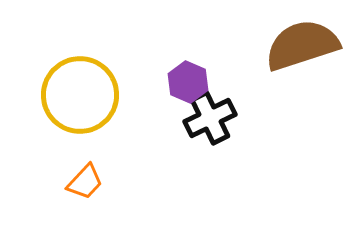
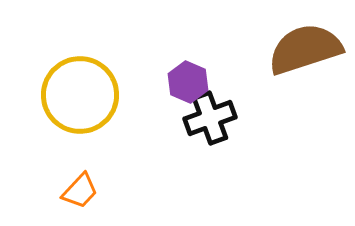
brown semicircle: moved 3 px right, 4 px down
black cross: rotated 6 degrees clockwise
orange trapezoid: moved 5 px left, 9 px down
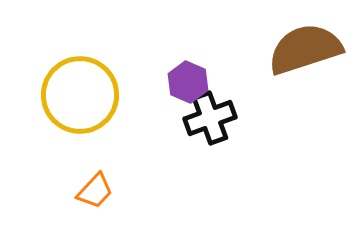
orange trapezoid: moved 15 px right
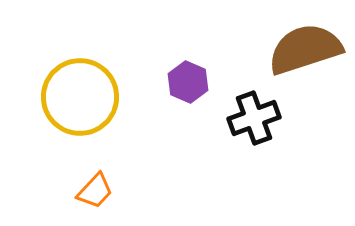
yellow circle: moved 2 px down
black cross: moved 44 px right
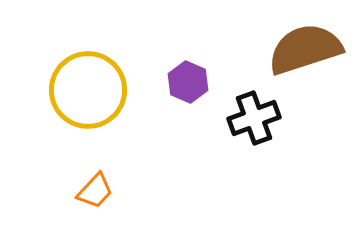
yellow circle: moved 8 px right, 7 px up
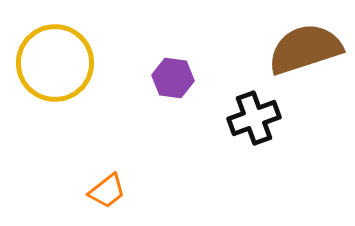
purple hexagon: moved 15 px left, 4 px up; rotated 15 degrees counterclockwise
yellow circle: moved 33 px left, 27 px up
orange trapezoid: moved 12 px right; rotated 9 degrees clockwise
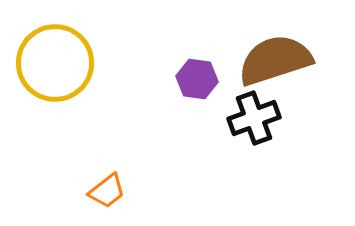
brown semicircle: moved 30 px left, 11 px down
purple hexagon: moved 24 px right, 1 px down
